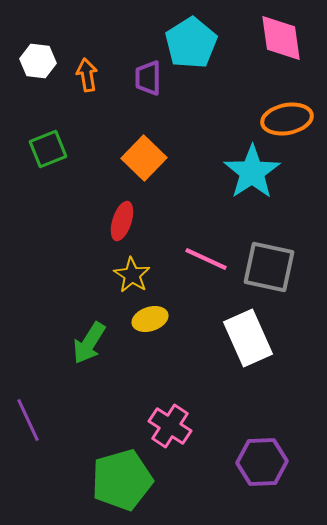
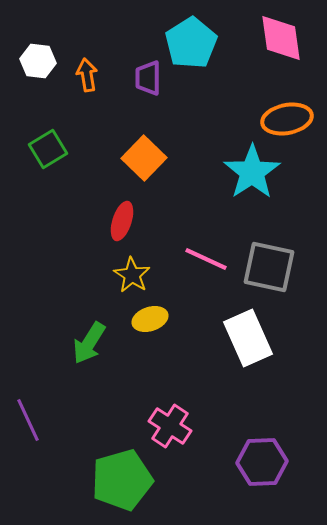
green square: rotated 9 degrees counterclockwise
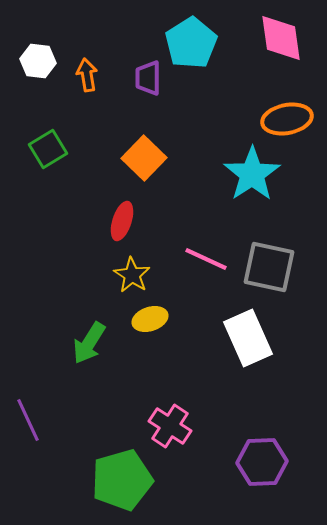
cyan star: moved 2 px down
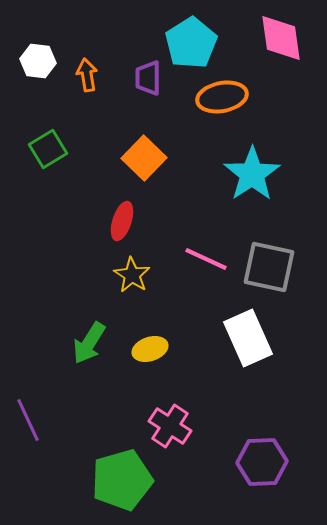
orange ellipse: moved 65 px left, 22 px up
yellow ellipse: moved 30 px down
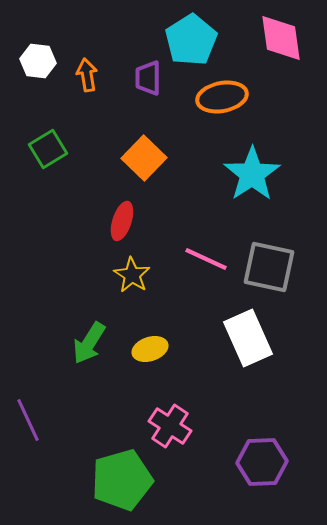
cyan pentagon: moved 3 px up
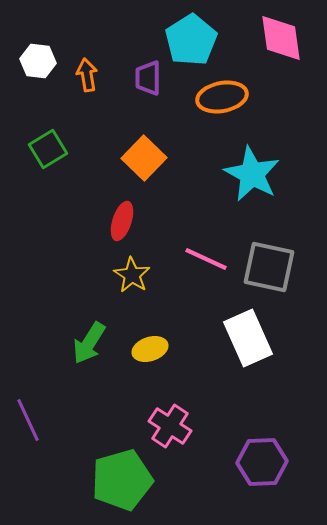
cyan star: rotated 10 degrees counterclockwise
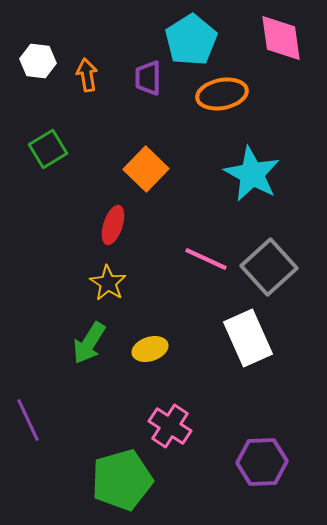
orange ellipse: moved 3 px up
orange square: moved 2 px right, 11 px down
red ellipse: moved 9 px left, 4 px down
gray square: rotated 36 degrees clockwise
yellow star: moved 24 px left, 8 px down
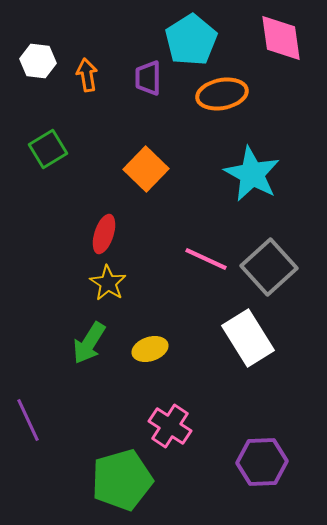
red ellipse: moved 9 px left, 9 px down
white rectangle: rotated 8 degrees counterclockwise
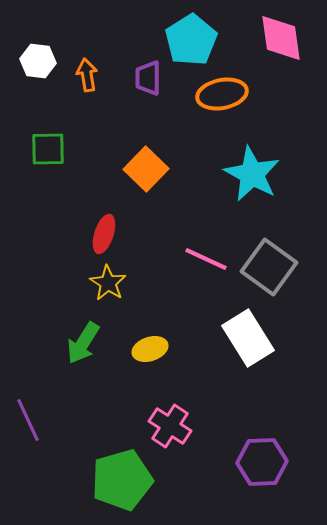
green square: rotated 30 degrees clockwise
gray square: rotated 12 degrees counterclockwise
green arrow: moved 6 px left
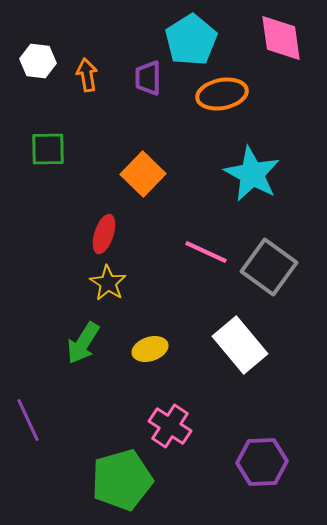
orange square: moved 3 px left, 5 px down
pink line: moved 7 px up
white rectangle: moved 8 px left, 7 px down; rotated 8 degrees counterclockwise
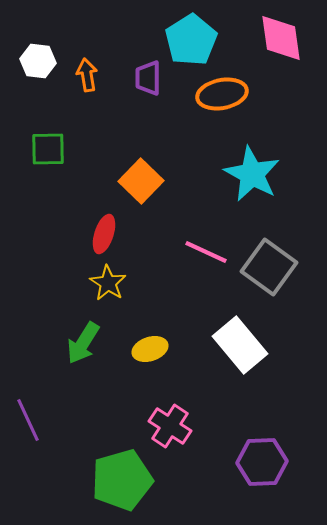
orange square: moved 2 px left, 7 px down
